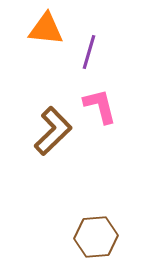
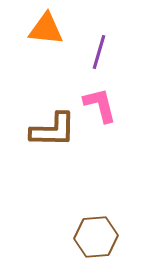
purple line: moved 10 px right
pink L-shape: moved 1 px up
brown L-shape: moved 1 px up; rotated 45 degrees clockwise
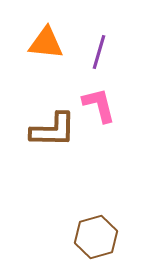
orange triangle: moved 14 px down
pink L-shape: moved 1 px left
brown hexagon: rotated 12 degrees counterclockwise
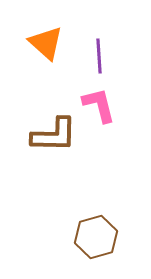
orange triangle: rotated 36 degrees clockwise
purple line: moved 4 px down; rotated 20 degrees counterclockwise
brown L-shape: moved 1 px right, 5 px down
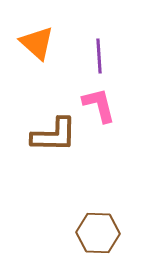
orange triangle: moved 9 px left
brown hexagon: moved 2 px right, 4 px up; rotated 18 degrees clockwise
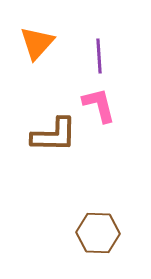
orange triangle: rotated 30 degrees clockwise
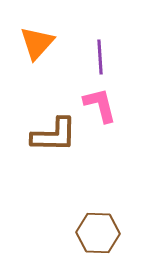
purple line: moved 1 px right, 1 px down
pink L-shape: moved 1 px right
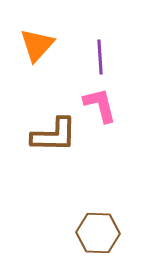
orange triangle: moved 2 px down
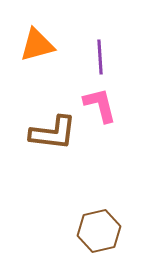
orange triangle: rotated 33 degrees clockwise
brown L-shape: moved 1 px left, 2 px up; rotated 6 degrees clockwise
brown hexagon: moved 1 px right, 2 px up; rotated 15 degrees counterclockwise
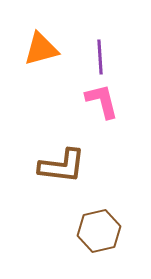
orange triangle: moved 4 px right, 4 px down
pink L-shape: moved 2 px right, 4 px up
brown L-shape: moved 9 px right, 33 px down
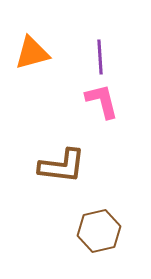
orange triangle: moved 9 px left, 4 px down
